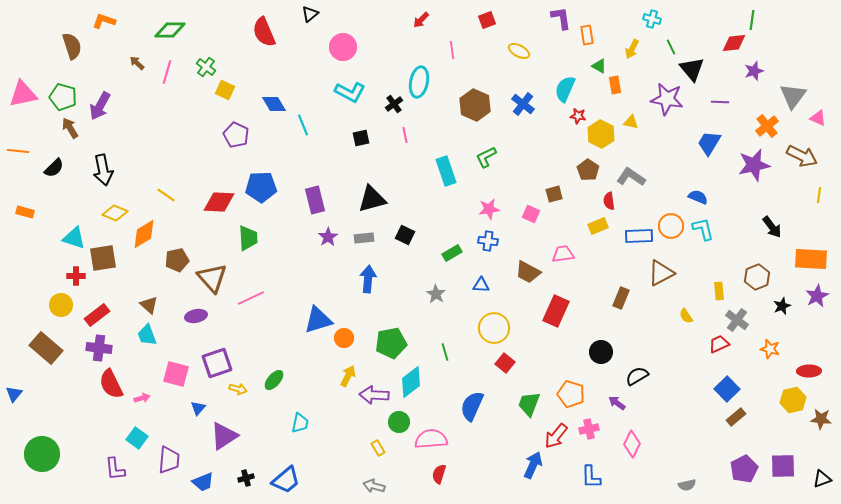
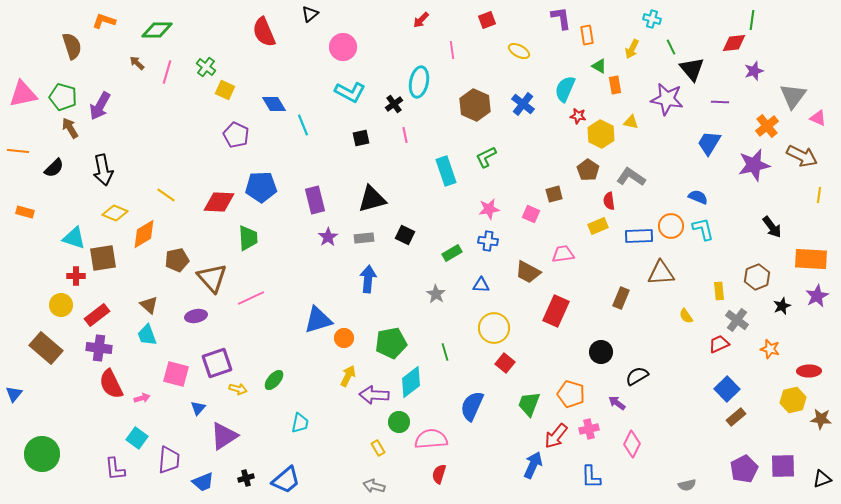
green diamond at (170, 30): moved 13 px left
brown triangle at (661, 273): rotated 24 degrees clockwise
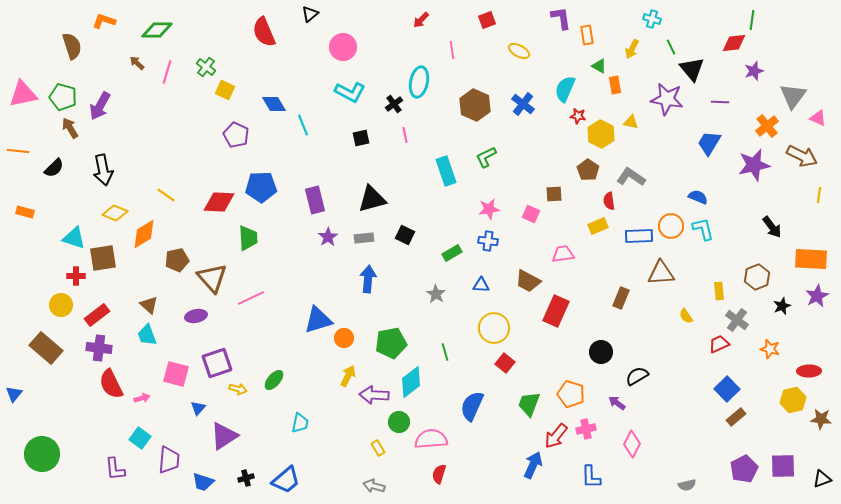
brown square at (554, 194): rotated 12 degrees clockwise
brown trapezoid at (528, 272): moved 9 px down
pink cross at (589, 429): moved 3 px left
cyan square at (137, 438): moved 3 px right
blue trapezoid at (203, 482): rotated 40 degrees clockwise
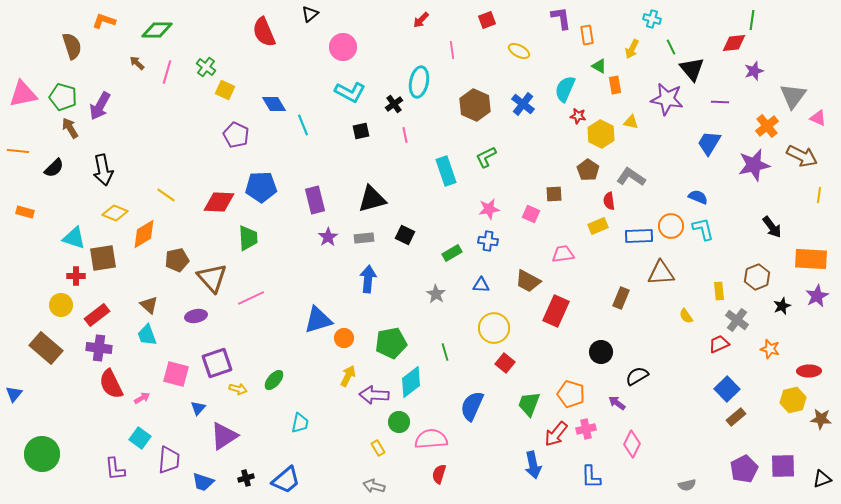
black square at (361, 138): moved 7 px up
pink arrow at (142, 398): rotated 14 degrees counterclockwise
red arrow at (556, 436): moved 2 px up
blue arrow at (533, 465): rotated 144 degrees clockwise
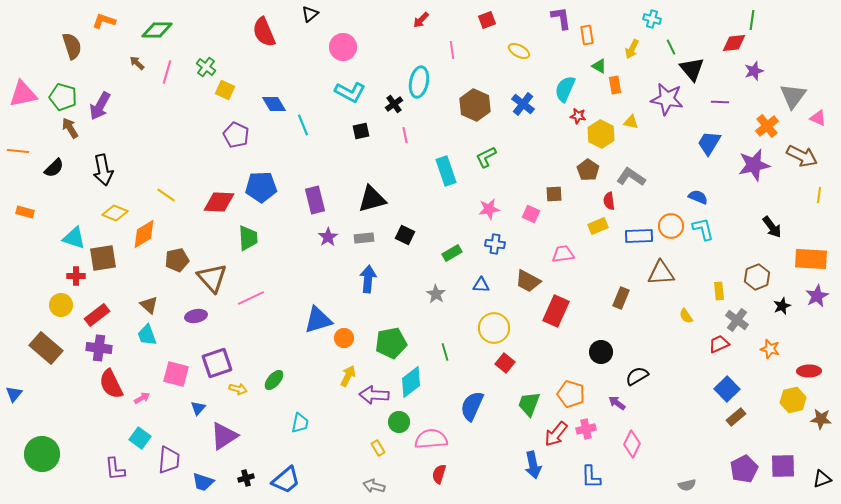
blue cross at (488, 241): moved 7 px right, 3 px down
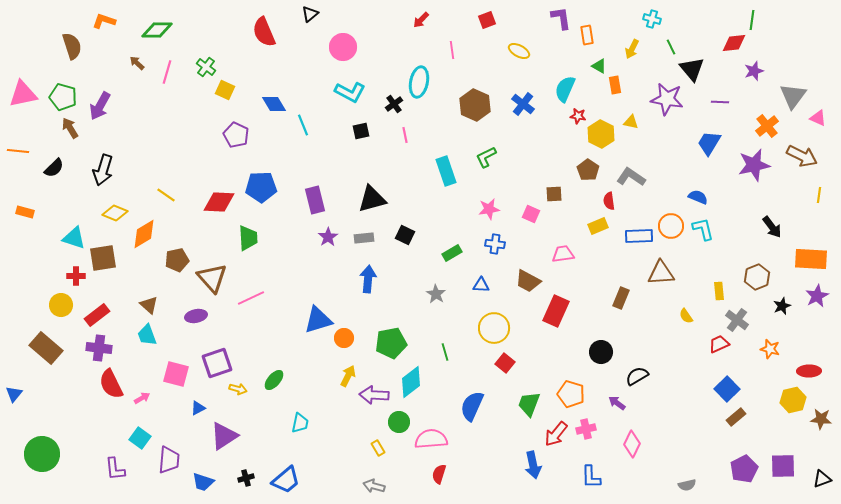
black arrow at (103, 170): rotated 28 degrees clockwise
blue triangle at (198, 408): rotated 21 degrees clockwise
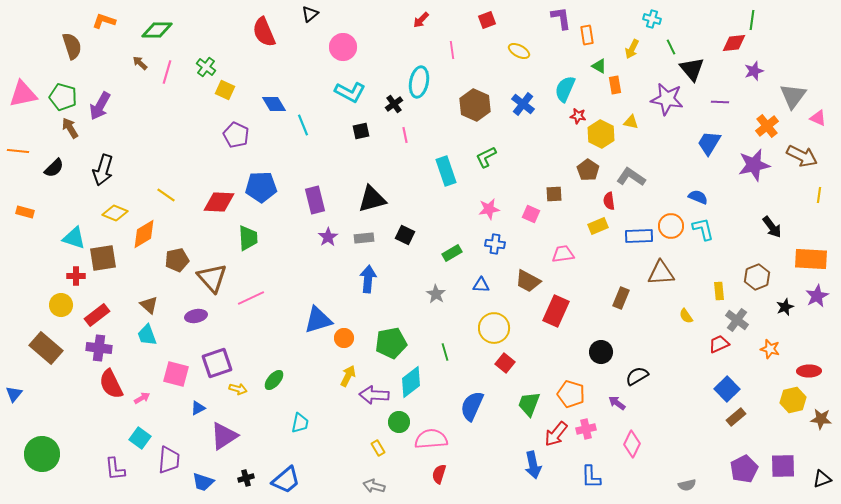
brown arrow at (137, 63): moved 3 px right
black star at (782, 306): moved 3 px right, 1 px down
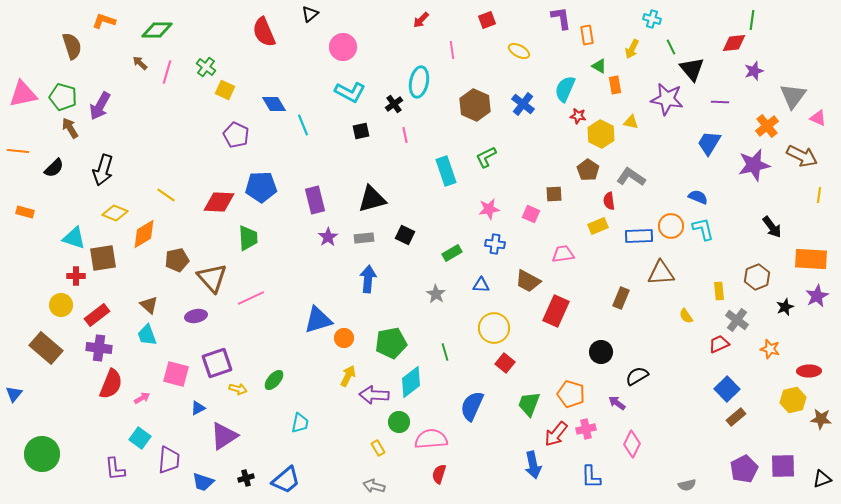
red semicircle at (111, 384): rotated 132 degrees counterclockwise
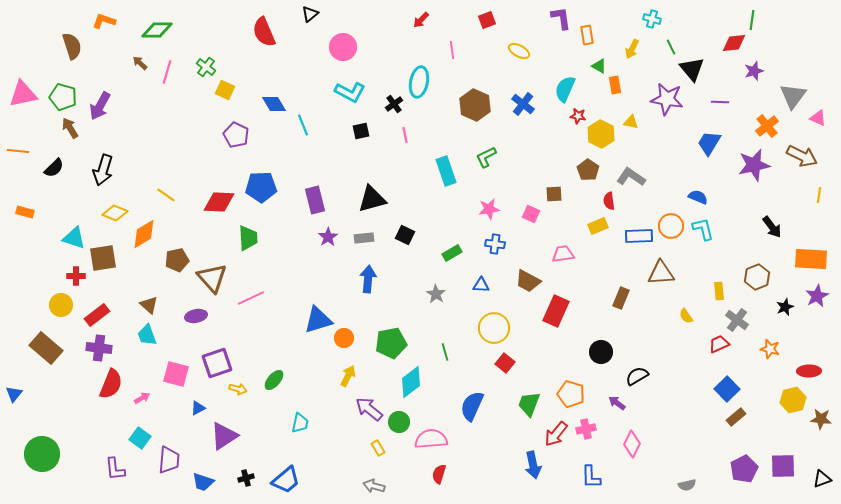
purple arrow at (374, 395): moved 5 px left, 14 px down; rotated 36 degrees clockwise
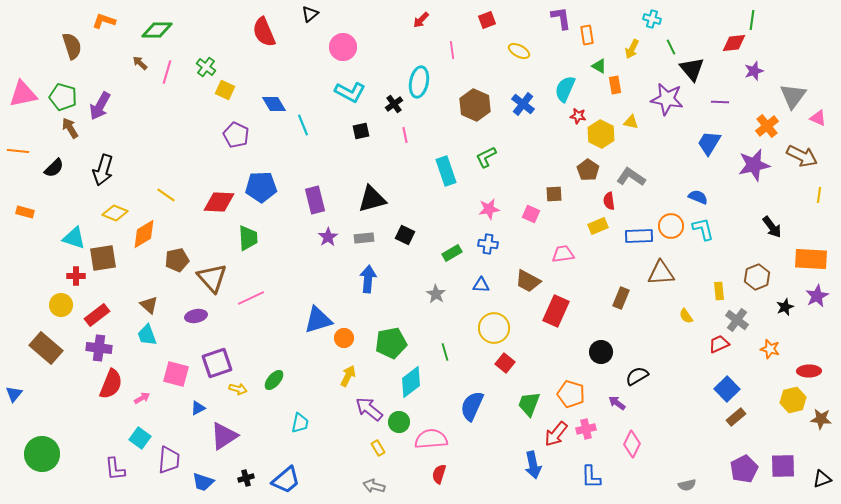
blue cross at (495, 244): moved 7 px left
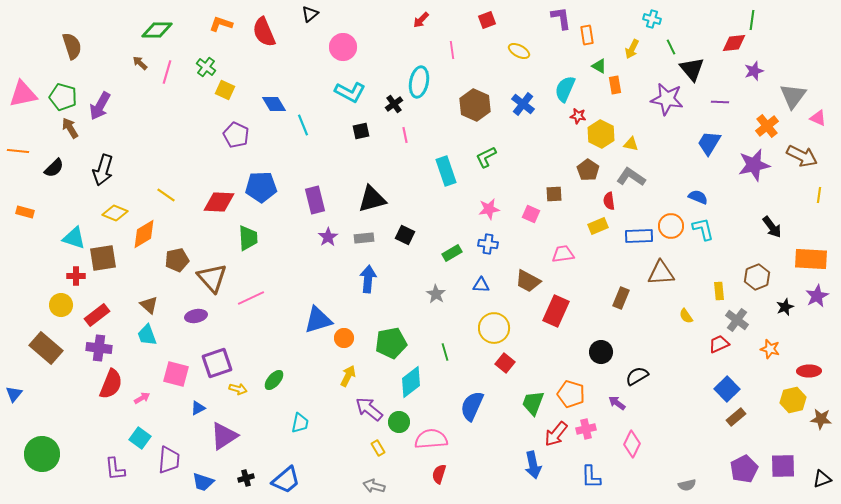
orange L-shape at (104, 21): moved 117 px right, 3 px down
yellow triangle at (631, 122): moved 22 px down
green trapezoid at (529, 404): moved 4 px right, 1 px up
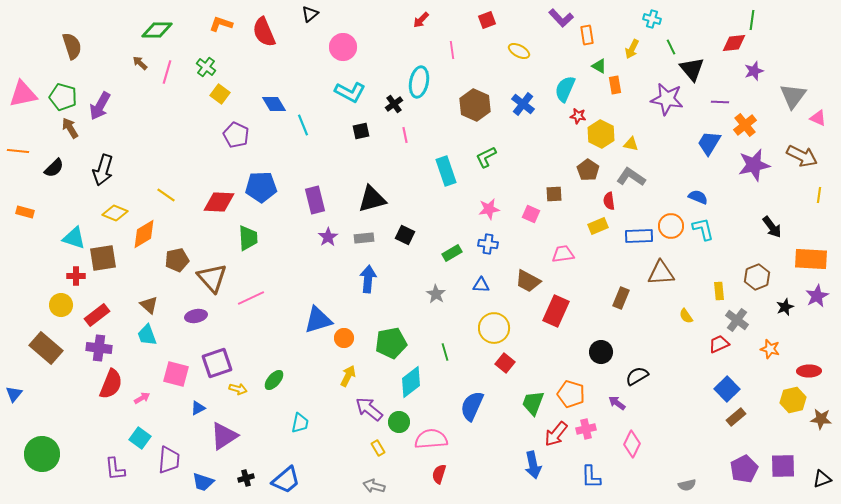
purple L-shape at (561, 18): rotated 145 degrees clockwise
yellow square at (225, 90): moved 5 px left, 4 px down; rotated 12 degrees clockwise
orange cross at (767, 126): moved 22 px left, 1 px up
